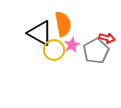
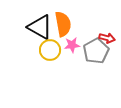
black triangle: moved 6 px up
pink star: rotated 21 degrees clockwise
yellow circle: moved 4 px left
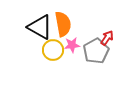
red arrow: rotated 70 degrees counterclockwise
yellow circle: moved 3 px right
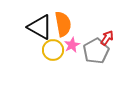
pink star: rotated 21 degrees counterclockwise
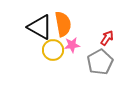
pink star: rotated 21 degrees clockwise
gray pentagon: moved 4 px right, 11 px down
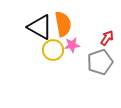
gray pentagon: rotated 10 degrees clockwise
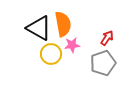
black triangle: moved 1 px left, 1 px down
yellow circle: moved 2 px left, 4 px down
gray pentagon: moved 3 px right, 1 px down
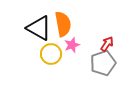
red arrow: moved 6 px down
pink star: rotated 14 degrees counterclockwise
